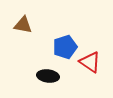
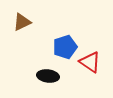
brown triangle: moved 1 px left, 3 px up; rotated 36 degrees counterclockwise
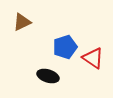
red triangle: moved 3 px right, 4 px up
black ellipse: rotated 10 degrees clockwise
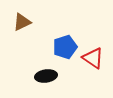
black ellipse: moved 2 px left; rotated 25 degrees counterclockwise
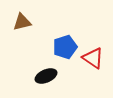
brown triangle: rotated 12 degrees clockwise
black ellipse: rotated 15 degrees counterclockwise
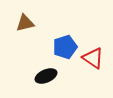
brown triangle: moved 3 px right, 1 px down
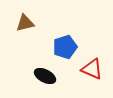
red triangle: moved 1 px left, 11 px down; rotated 10 degrees counterclockwise
black ellipse: moved 1 px left; rotated 50 degrees clockwise
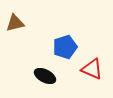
brown triangle: moved 10 px left
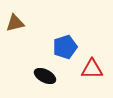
red triangle: rotated 25 degrees counterclockwise
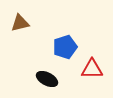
brown triangle: moved 5 px right
black ellipse: moved 2 px right, 3 px down
